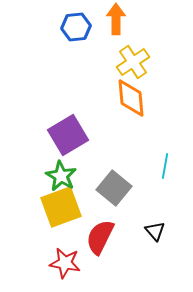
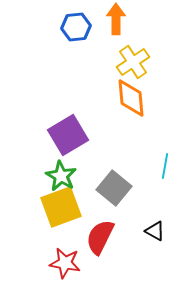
black triangle: rotated 20 degrees counterclockwise
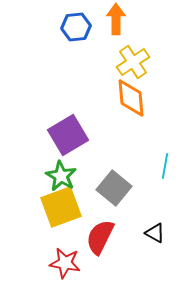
black triangle: moved 2 px down
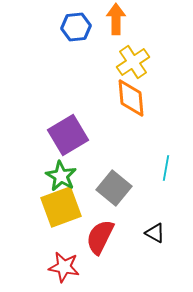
cyan line: moved 1 px right, 2 px down
red star: moved 1 px left, 4 px down
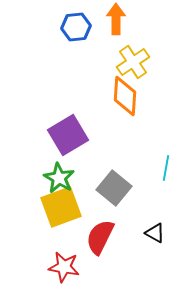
orange diamond: moved 6 px left, 2 px up; rotated 9 degrees clockwise
green star: moved 2 px left, 2 px down
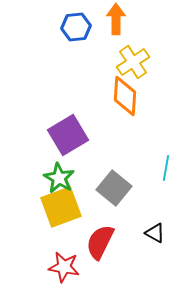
red semicircle: moved 5 px down
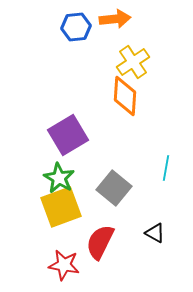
orange arrow: moved 1 px left; rotated 84 degrees clockwise
red star: moved 2 px up
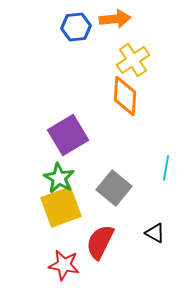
yellow cross: moved 2 px up
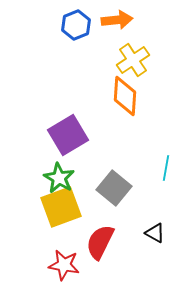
orange arrow: moved 2 px right, 1 px down
blue hexagon: moved 2 px up; rotated 16 degrees counterclockwise
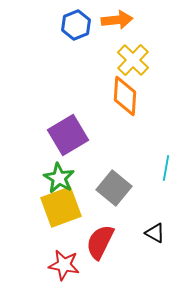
yellow cross: rotated 12 degrees counterclockwise
